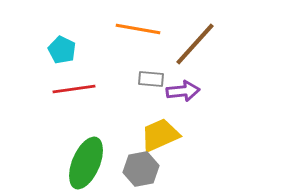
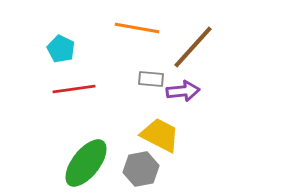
orange line: moved 1 px left, 1 px up
brown line: moved 2 px left, 3 px down
cyan pentagon: moved 1 px left, 1 px up
yellow trapezoid: rotated 51 degrees clockwise
green ellipse: rotated 15 degrees clockwise
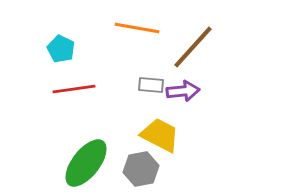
gray rectangle: moved 6 px down
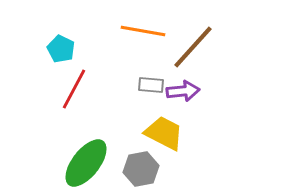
orange line: moved 6 px right, 3 px down
red line: rotated 54 degrees counterclockwise
yellow trapezoid: moved 4 px right, 2 px up
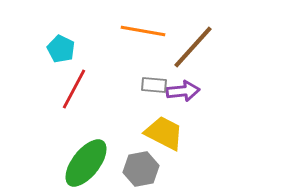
gray rectangle: moved 3 px right
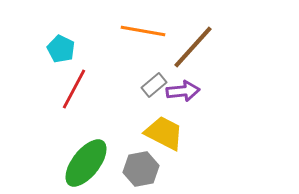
gray rectangle: rotated 45 degrees counterclockwise
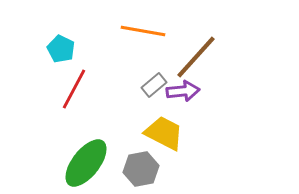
brown line: moved 3 px right, 10 px down
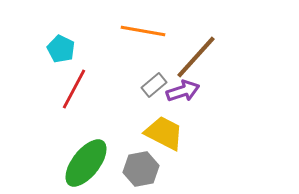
purple arrow: rotated 12 degrees counterclockwise
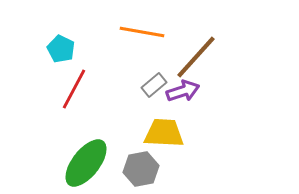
orange line: moved 1 px left, 1 px down
yellow trapezoid: rotated 24 degrees counterclockwise
